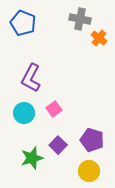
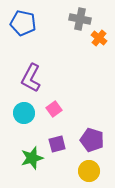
blue pentagon: rotated 10 degrees counterclockwise
purple square: moved 1 px left, 1 px up; rotated 30 degrees clockwise
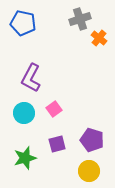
gray cross: rotated 30 degrees counterclockwise
green star: moved 7 px left
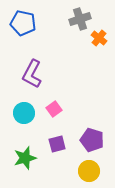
purple L-shape: moved 1 px right, 4 px up
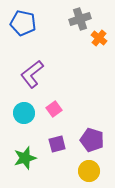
purple L-shape: rotated 24 degrees clockwise
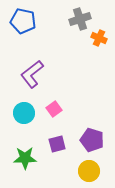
blue pentagon: moved 2 px up
orange cross: rotated 14 degrees counterclockwise
green star: rotated 15 degrees clockwise
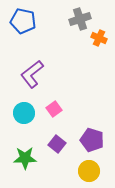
purple square: rotated 36 degrees counterclockwise
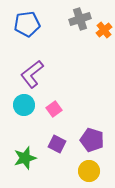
blue pentagon: moved 4 px right, 3 px down; rotated 20 degrees counterclockwise
orange cross: moved 5 px right, 8 px up; rotated 28 degrees clockwise
cyan circle: moved 8 px up
purple square: rotated 12 degrees counterclockwise
green star: rotated 15 degrees counterclockwise
